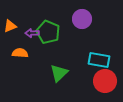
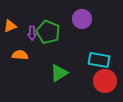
purple arrow: rotated 88 degrees counterclockwise
orange semicircle: moved 2 px down
green triangle: rotated 12 degrees clockwise
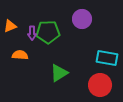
green pentagon: rotated 25 degrees counterclockwise
cyan rectangle: moved 8 px right, 2 px up
red circle: moved 5 px left, 4 px down
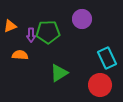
purple arrow: moved 1 px left, 2 px down
cyan rectangle: rotated 55 degrees clockwise
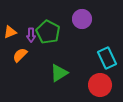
orange triangle: moved 6 px down
green pentagon: rotated 30 degrees clockwise
orange semicircle: rotated 49 degrees counterclockwise
